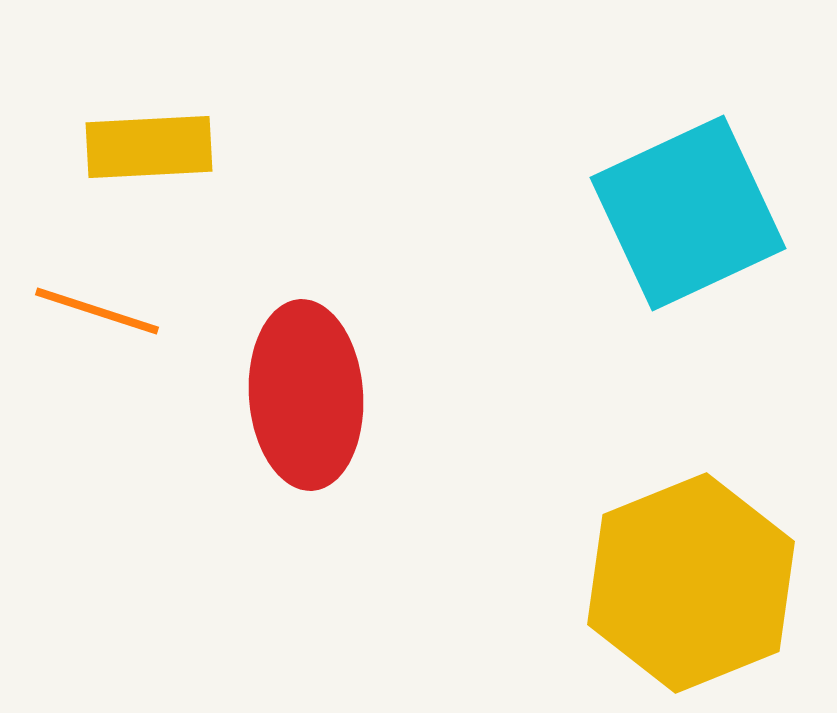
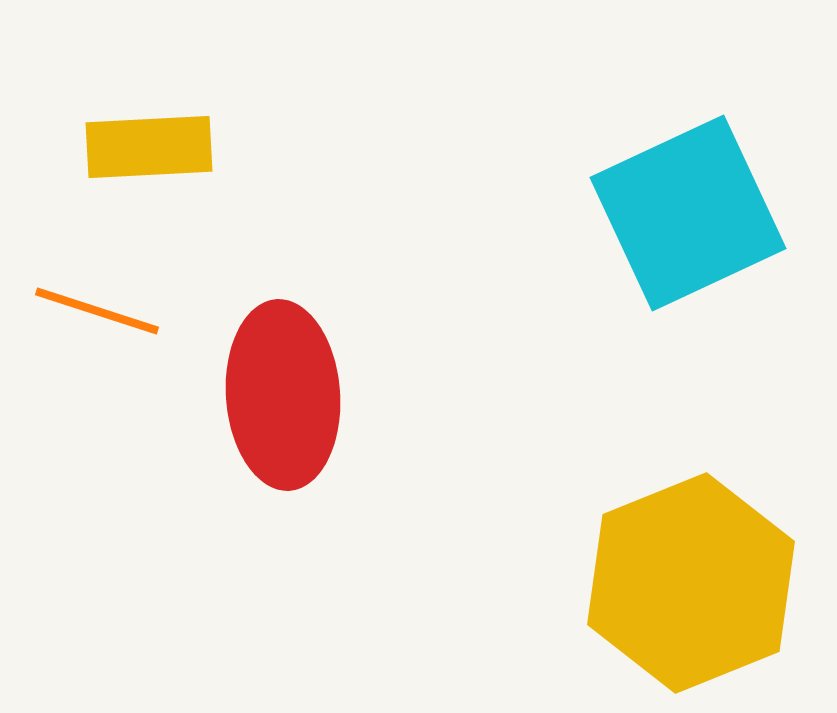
red ellipse: moved 23 px left
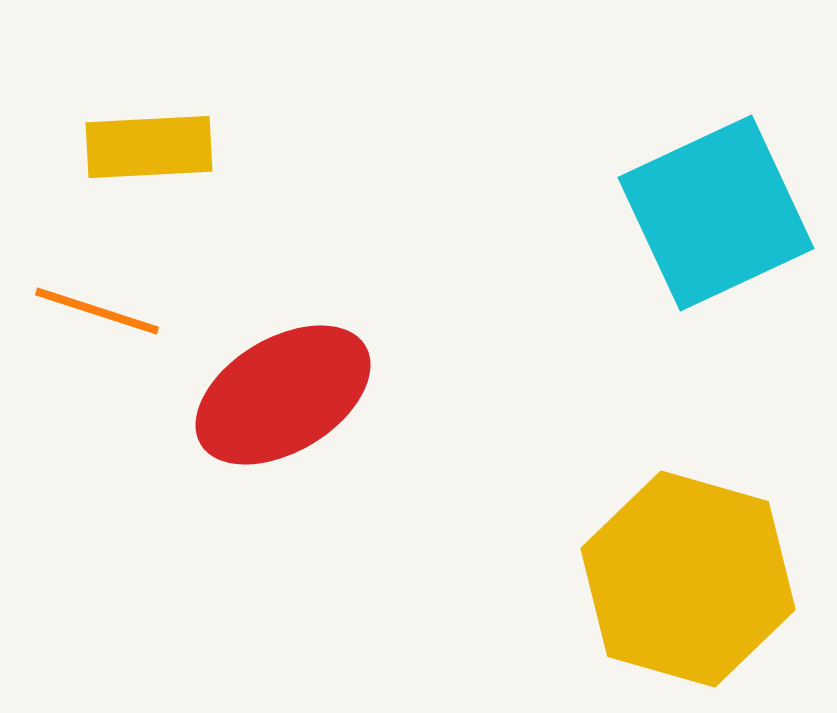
cyan square: moved 28 px right
red ellipse: rotated 63 degrees clockwise
yellow hexagon: moved 3 px left, 4 px up; rotated 22 degrees counterclockwise
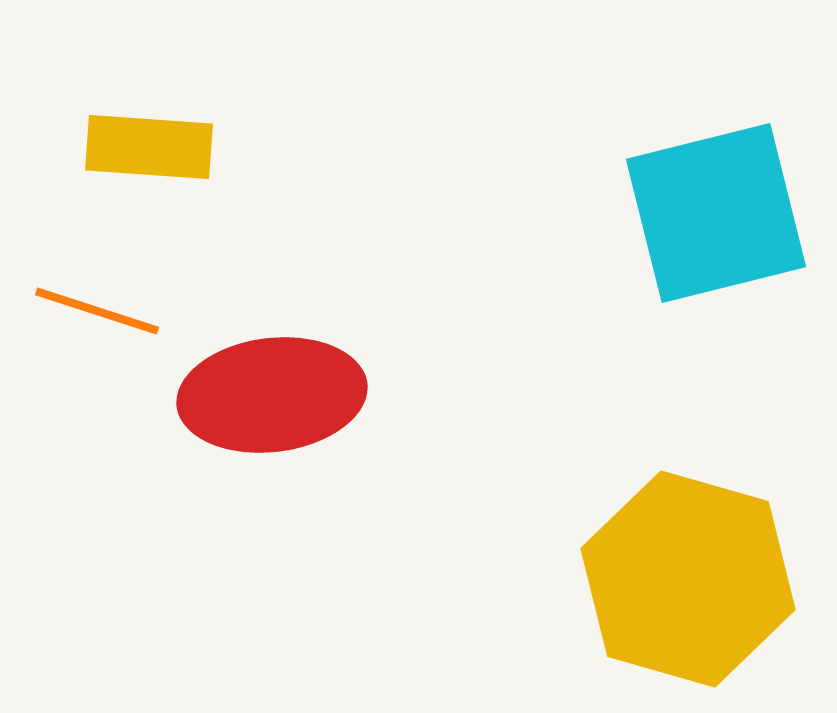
yellow rectangle: rotated 7 degrees clockwise
cyan square: rotated 11 degrees clockwise
red ellipse: moved 11 px left; rotated 24 degrees clockwise
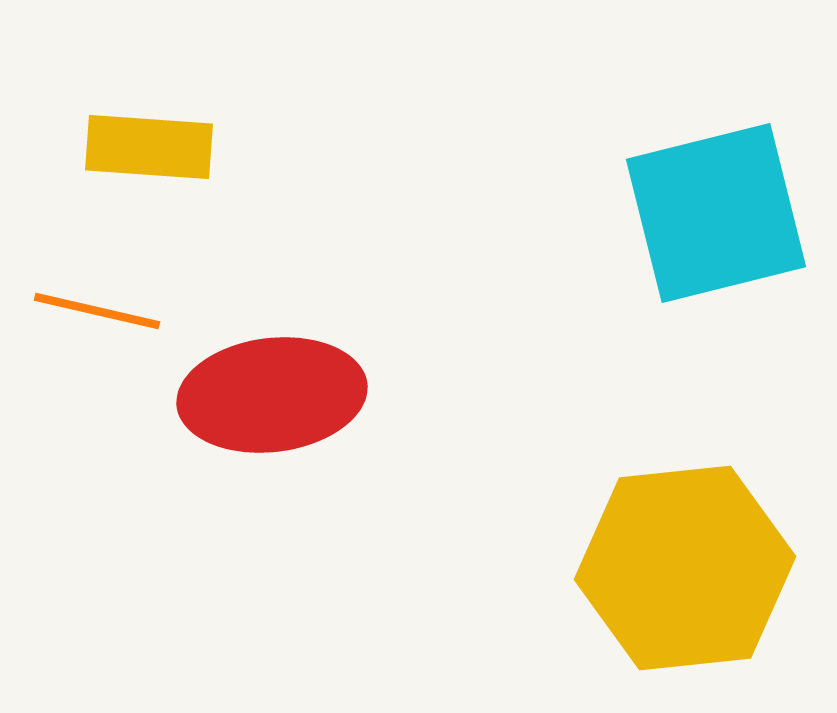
orange line: rotated 5 degrees counterclockwise
yellow hexagon: moved 3 px left, 11 px up; rotated 22 degrees counterclockwise
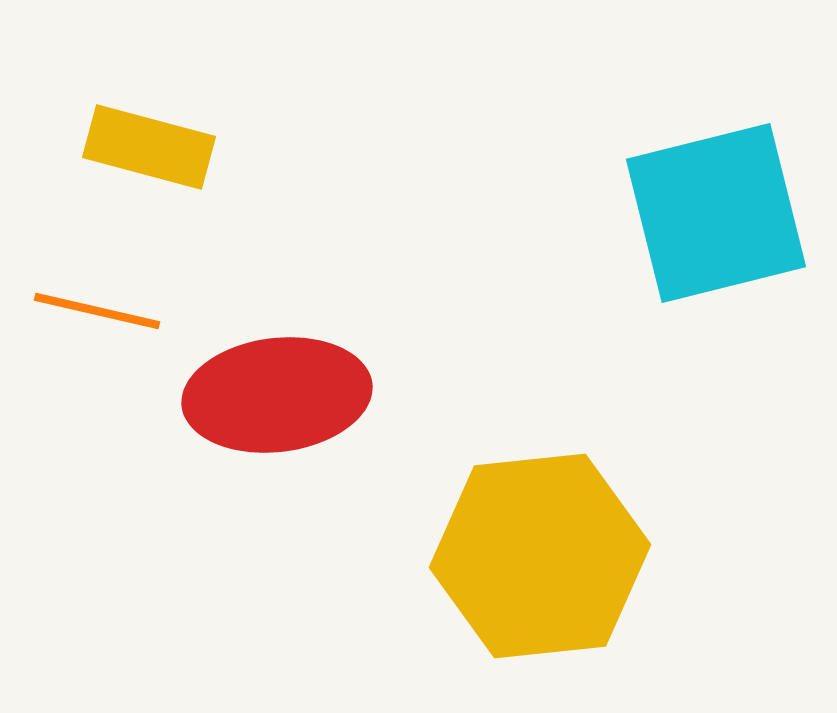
yellow rectangle: rotated 11 degrees clockwise
red ellipse: moved 5 px right
yellow hexagon: moved 145 px left, 12 px up
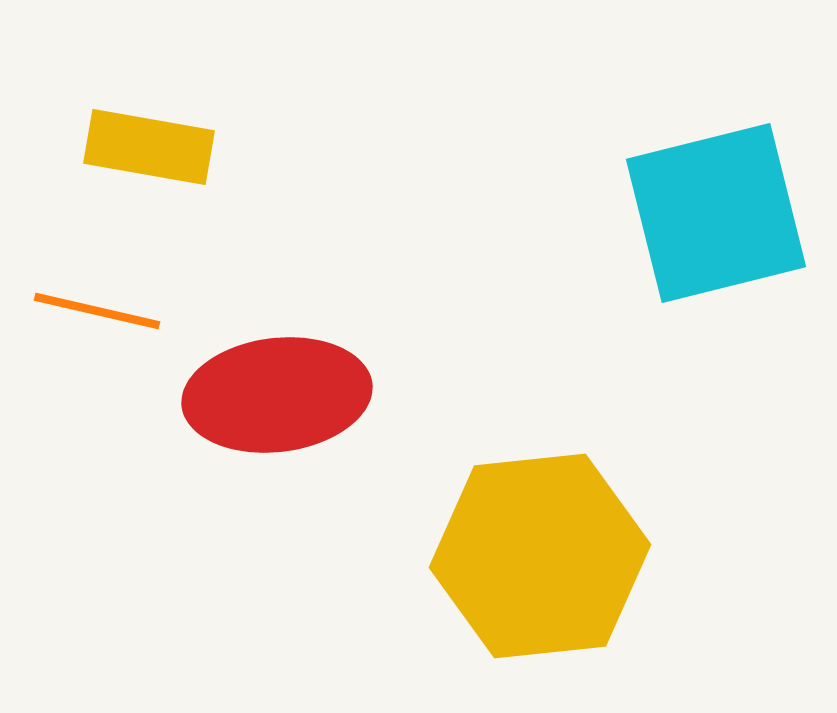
yellow rectangle: rotated 5 degrees counterclockwise
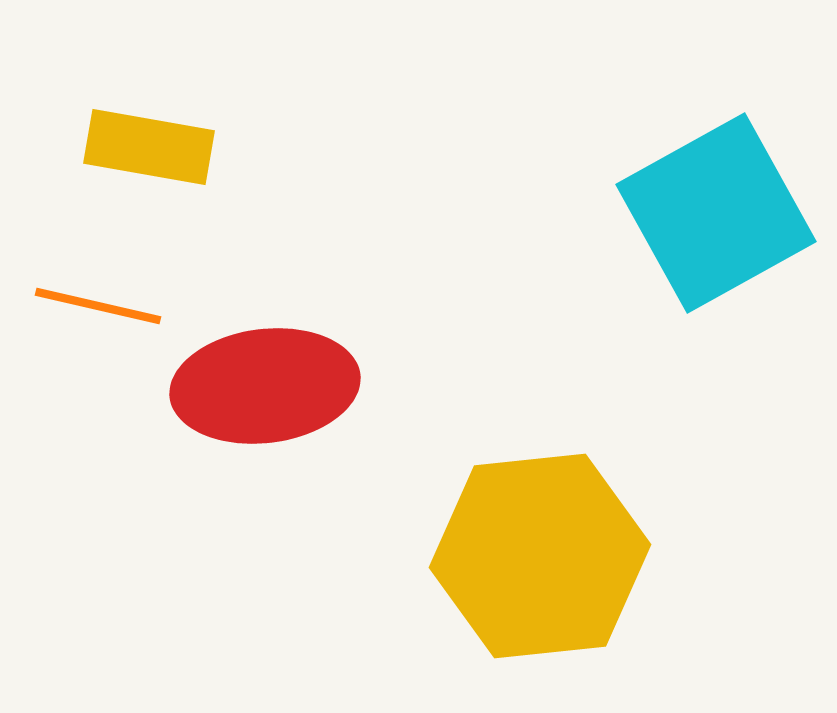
cyan square: rotated 15 degrees counterclockwise
orange line: moved 1 px right, 5 px up
red ellipse: moved 12 px left, 9 px up
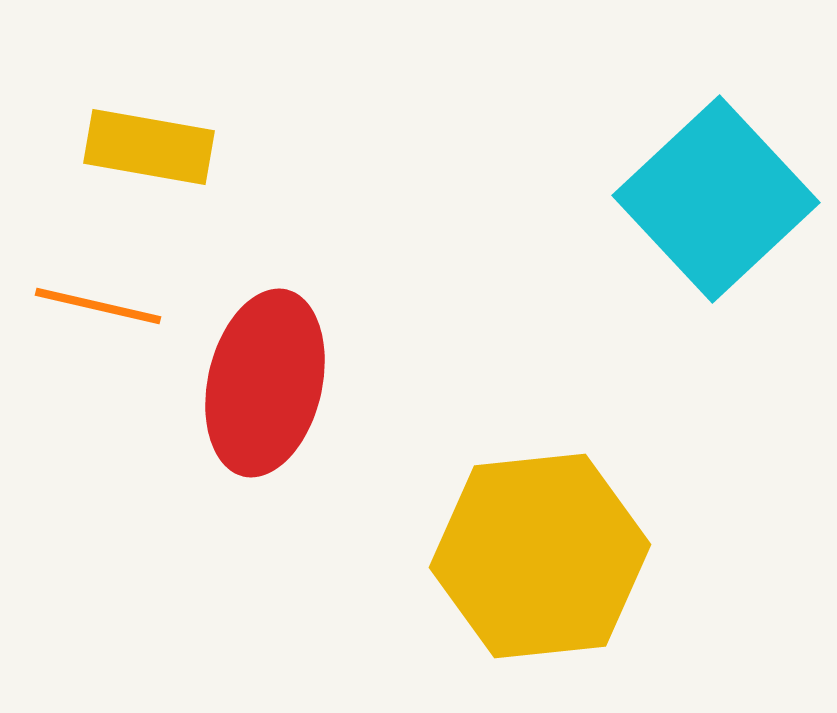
cyan square: moved 14 px up; rotated 14 degrees counterclockwise
red ellipse: moved 3 px up; rotated 70 degrees counterclockwise
